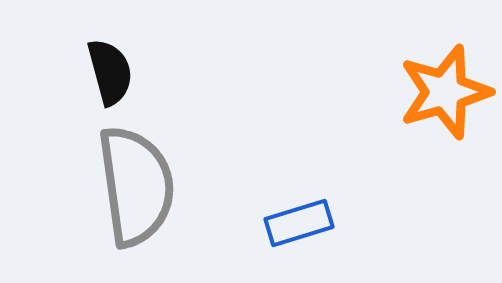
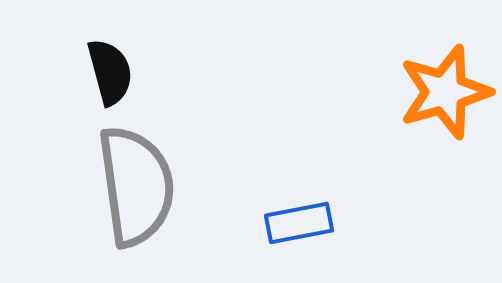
blue rectangle: rotated 6 degrees clockwise
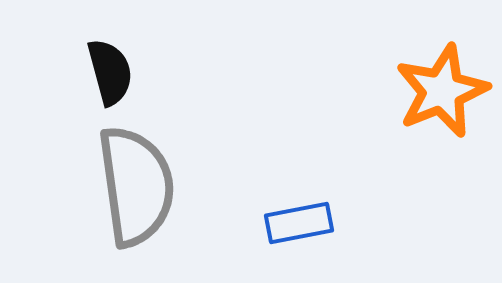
orange star: moved 3 px left, 1 px up; rotated 6 degrees counterclockwise
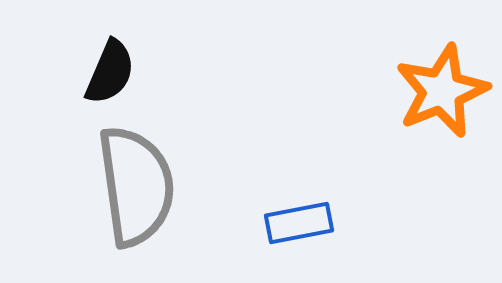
black semicircle: rotated 38 degrees clockwise
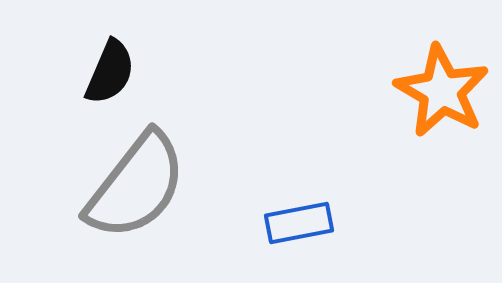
orange star: rotated 20 degrees counterclockwise
gray semicircle: rotated 46 degrees clockwise
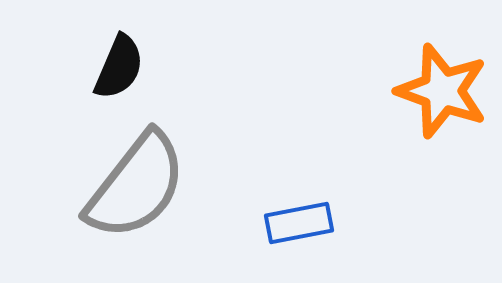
black semicircle: moved 9 px right, 5 px up
orange star: rotated 10 degrees counterclockwise
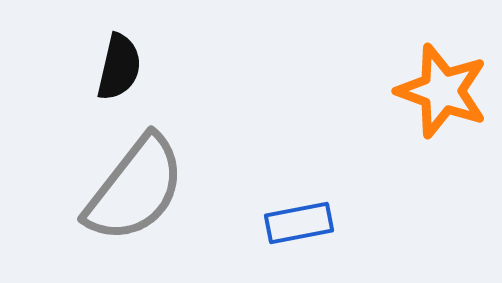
black semicircle: rotated 10 degrees counterclockwise
gray semicircle: moved 1 px left, 3 px down
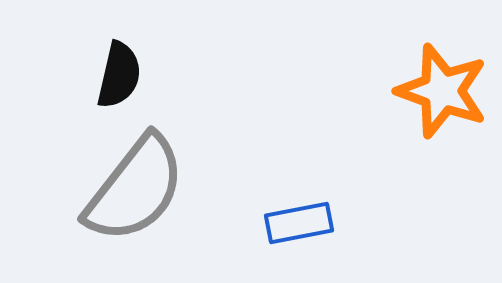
black semicircle: moved 8 px down
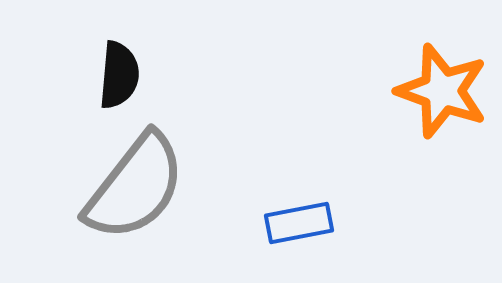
black semicircle: rotated 8 degrees counterclockwise
gray semicircle: moved 2 px up
